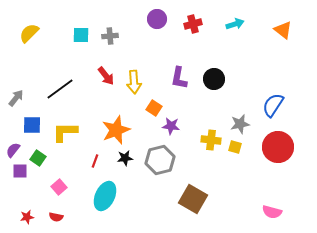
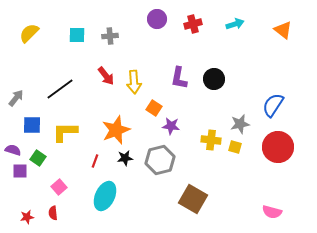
cyan square: moved 4 px left
purple semicircle: rotated 70 degrees clockwise
red semicircle: moved 3 px left, 4 px up; rotated 72 degrees clockwise
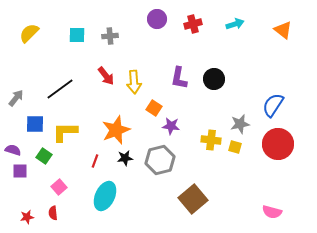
blue square: moved 3 px right, 1 px up
red circle: moved 3 px up
green square: moved 6 px right, 2 px up
brown square: rotated 20 degrees clockwise
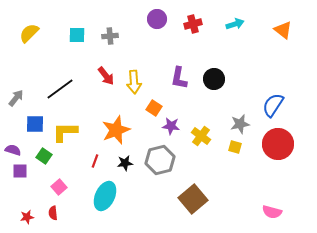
yellow cross: moved 10 px left, 4 px up; rotated 30 degrees clockwise
black star: moved 5 px down
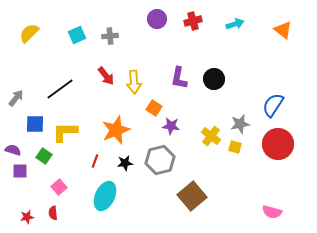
red cross: moved 3 px up
cyan square: rotated 24 degrees counterclockwise
yellow cross: moved 10 px right
brown square: moved 1 px left, 3 px up
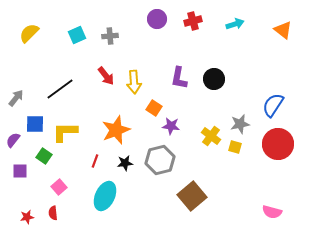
purple semicircle: moved 10 px up; rotated 70 degrees counterclockwise
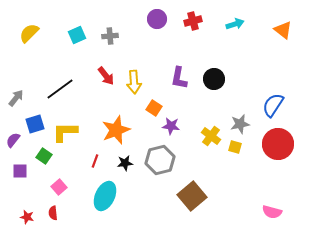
blue square: rotated 18 degrees counterclockwise
red star: rotated 24 degrees clockwise
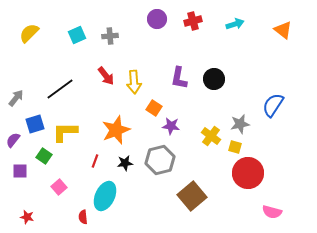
red circle: moved 30 px left, 29 px down
red semicircle: moved 30 px right, 4 px down
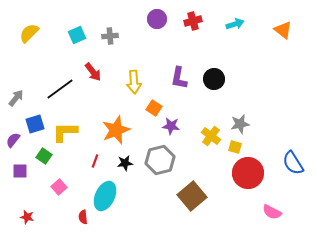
red arrow: moved 13 px left, 4 px up
blue semicircle: moved 20 px right, 58 px down; rotated 65 degrees counterclockwise
pink semicircle: rotated 12 degrees clockwise
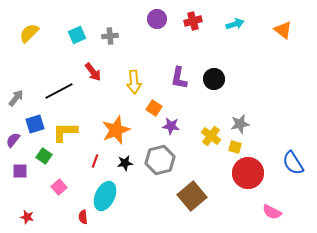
black line: moved 1 px left, 2 px down; rotated 8 degrees clockwise
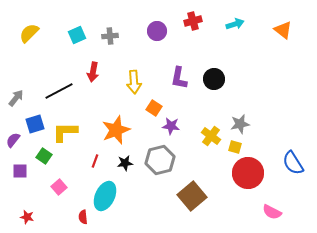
purple circle: moved 12 px down
red arrow: rotated 48 degrees clockwise
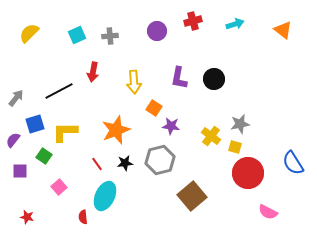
red line: moved 2 px right, 3 px down; rotated 56 degrees counterclockwise
pink semicircle: moved 4 px left
